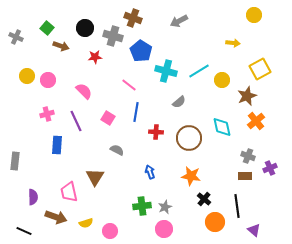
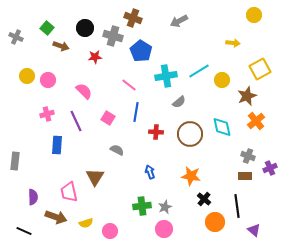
cyan cross at (166, 71): moved 5 px down; rotated 25 degrees counterclockwise
brown circle at (189, 138): moved 1 px right, 4 px up
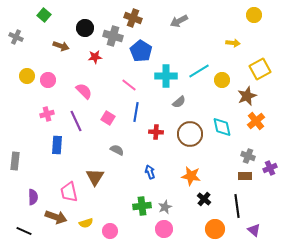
green square at (47, 28): moved 3 px left, 13 px up
cyan cross at (166, 76): rotated 10 degrees clockwise
orange circle at (215, 222): moved 7 px down
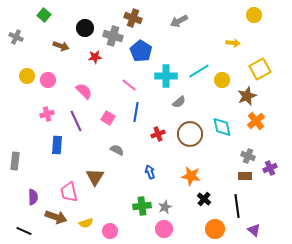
red cross at (156, 132): moved 2 px right, 2 px down; rotated 24 degrees counterclockwise
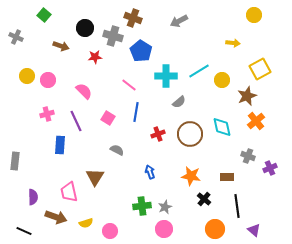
blue rectangle at (57, 145): moved 3 px right
brown rectangle at (245, 176): moved 18 px left, 1 px down
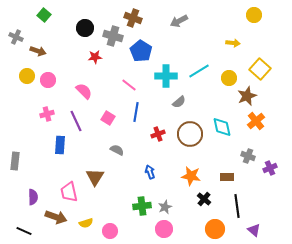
brown arrow at (61, 46): moved 23 px left, 5 px down
yellow square at (260, 69): rotated 20 degrees counterclockwise
yellow circle at (222, 80): moved 7 px right, 2 px up
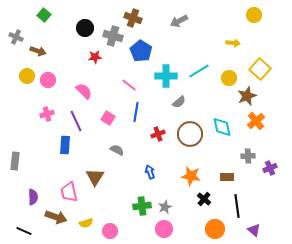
blue rectangle at (60, 145): moved 5 px right
gray cross at (248, 156): rotated 24 degrees counterclockwise
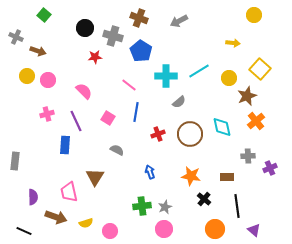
brown cross at (133, 18): moved 6 px right
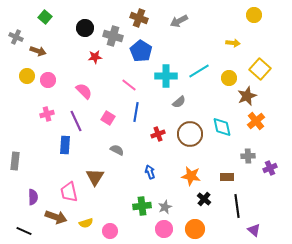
green square at (44, 15): moved 1 px right, 2 px down
orange circle at (215, 229): moved 20 px left
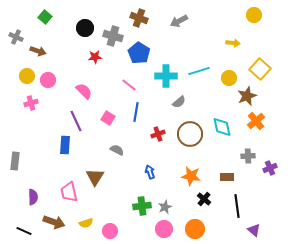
blue pentagon at (141, 51): moved 2 px left, 2 px down
cyan line at (199, 71): rotated 15 degrees clockwise
pink cross at (47, 114): moved 16 px left, 11 px up
brown arrow at (56, 217): moved 2 px left, 5 px down
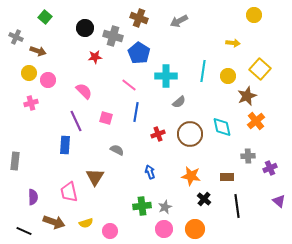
cyan line at (199, 71): moved 4 px right; rotated 65 degrees counterclockwise
yellow circle at (27, 76): moved 2 px right, 3 px up
yellow circle at (229, 78): moved 1 px left, 2 px up
pink square at (108, 118): moved 2 px left; rotated 16 degrees counterclockwise
purple triangle at (254, 230): moved 25 px right, 29 px up
